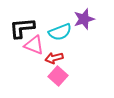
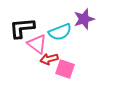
pink triangle: moved 3 px right, 1 px up; rotated 15 degrees clockwise
red arrow: moved 5 px left, 1 px down
pink square: moved 7 px right, 7 px up; rotated 24 degrees counterclockwise
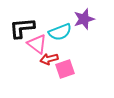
pink square: rotated 36 degrees counterclockwise
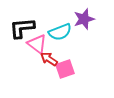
red arrow: rotated 48 degrees clockwise
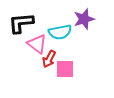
black L-shape: moved 1 px left, 5 px up
cyan semicircle: rotated 10 degrees clockwise
red arrow: rotated 96 degrees counterclockwise
pink square: rotated 18 degrees clockwise
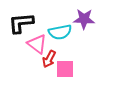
purple star: rotated 20 degrees clockwise
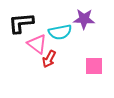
pink square: moved 29 px right, 3 px up
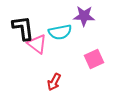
purple star: moved 3 px up
black L-shape: moved 2 px right, 5 px down; rotated 88 degrees clockwise
red arrow: moved 5 px right, 23 px down
pink square: moved 7 px up; rotated 24 degrees counterclockwise
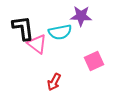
purple star: moved 3 px left
pink square: moved 2 px down
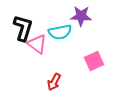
black L-shape: rotated 24 degrees clockwise
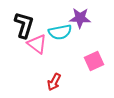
purple star: moved 1 px left, 2 px down
black L-shape: moved 1 px right, 3 px up
